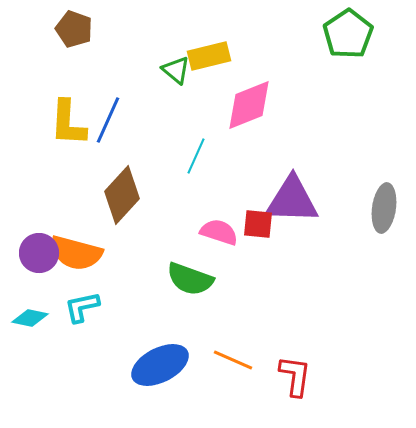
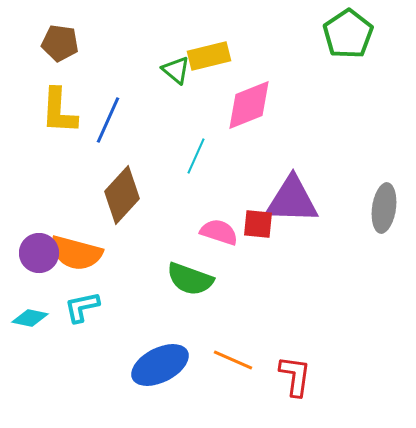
brown pentagon: moved 14 px left, 14 px down; rotated 12 degrees counterclockwise
yellow L-shape: moved 9 px left, 12 px up
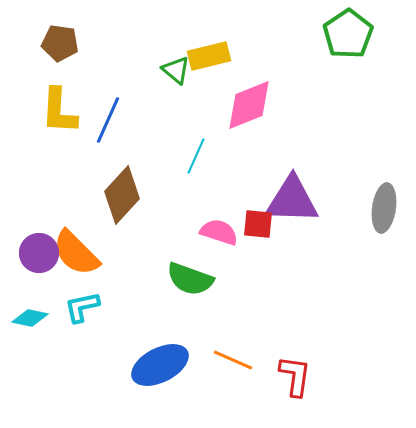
orange semicircle: rotated 30 degrees clockwise
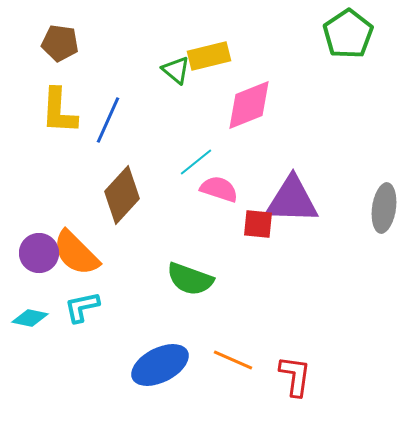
cyan line: moved 6 px down; rotated 27 degrees clockwise
pink semicircle: moved 43 px up
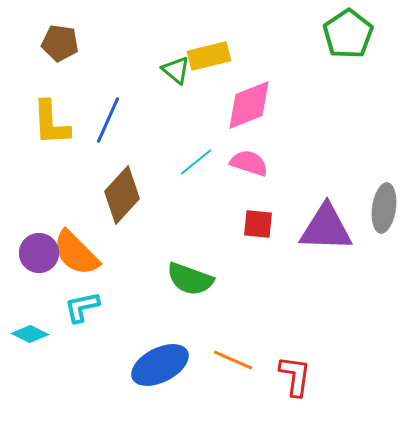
yellow L-shape: moved 8 px left, 12 px down; rotated 6 degrees counterclockwise
pink semicircle: moved 30 px right, 26 px up
purple triangle: moved 34 px right, 28 px down
cyan diamond: moved 16 px down; rotated 15 degrees clockwise
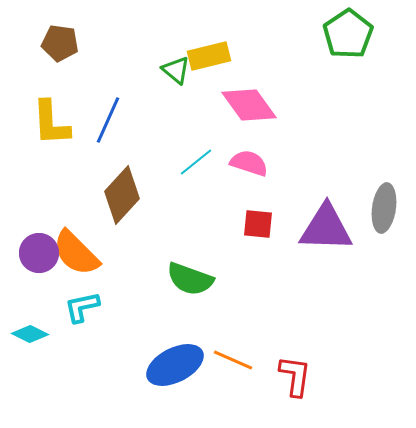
pink diamond: rotated 76 degrees clockwise
blue ellipse: moved 15 px right
